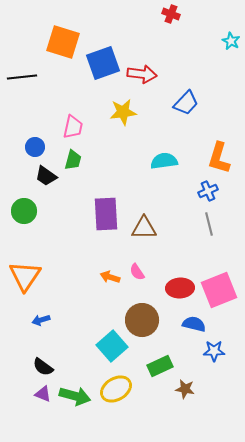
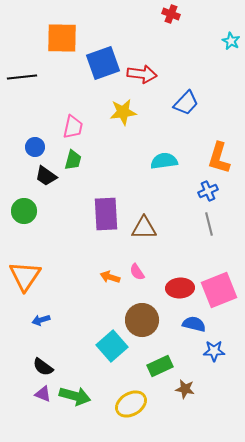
orange square: moved 1 px left, 4 px up; rotated 16 degrees counterclockwise
yellow ellipse: moved 15 px right, 15 px down
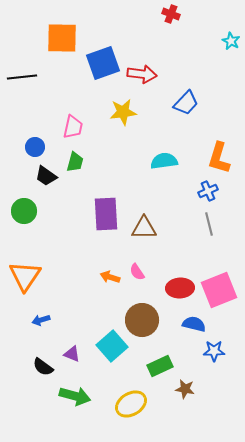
green trapezoid: moved 2 px right, 2 px down
purple triangle: moved 29 px right, 40 px up
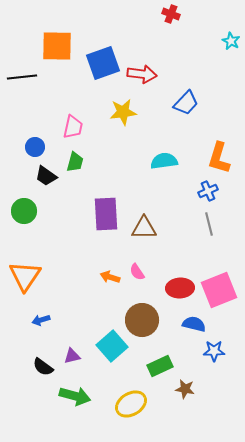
orange square: moved 5 px left, 8 px down
purple triangle: moved 2 px down; rotated 36 degrees counterclockwise
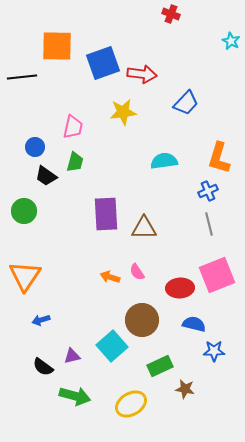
pink square: moved 2 px left, 15 px up
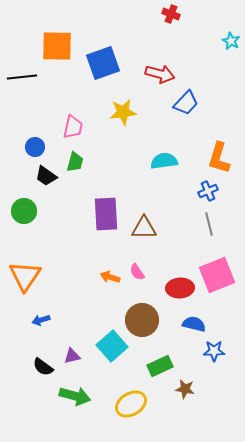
red arrow: moved 18 px right; rotated 8 degrees clockwise
